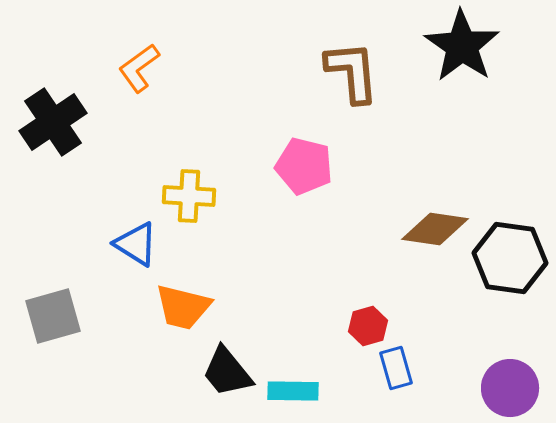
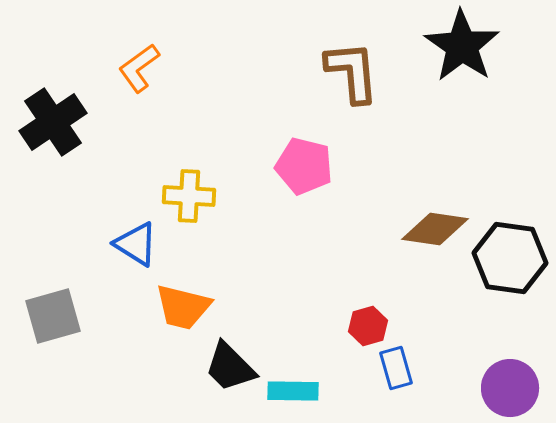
black trapezoid: moved 3 px right, 5 px up; rotated 6 degrees counterclockwise
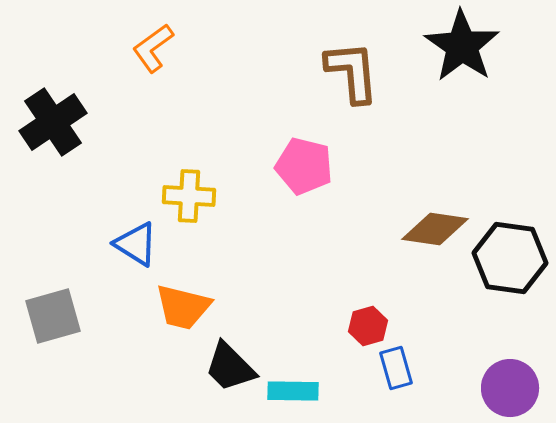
orange L-shape: moved 14 px right, 20 px up
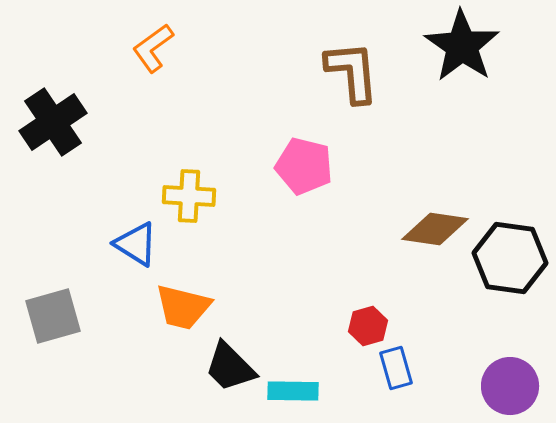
purple circle: moved 2 px up
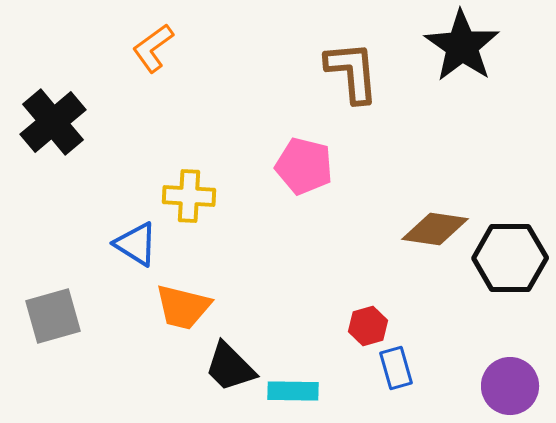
black cross: rotated 6 degrees counterclockwise
black hexagon: rotated 8 degrees counterclockwise
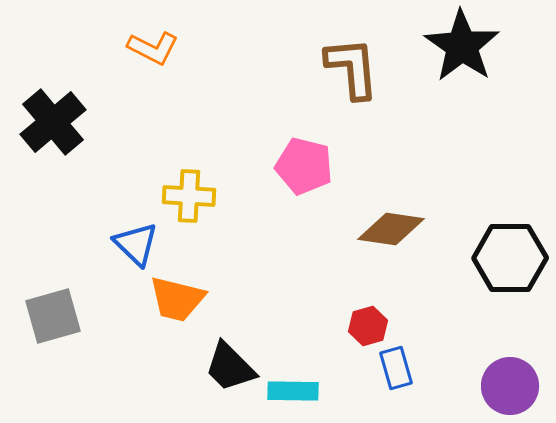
orange L-shape: rotated 117 degrees counterclockwise
brown L-shape: moved 4 px up
brown diamond: moved 44 px left
blue triangle: rotated 12 degrees clockwise
orange trapezoid: moved 6 px left, 8 px up
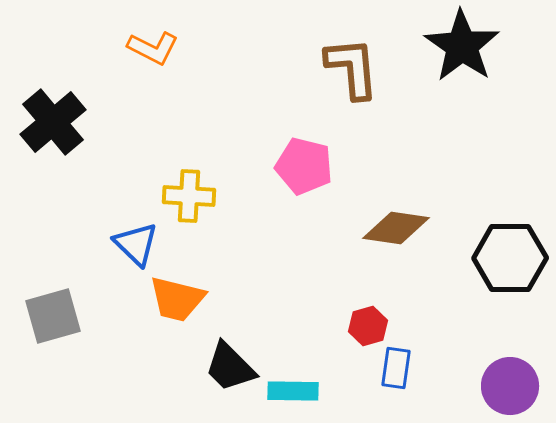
brown diamond: moved 5 px right, 1 px up
blue rectangle: rotated 24 degrees clockwise
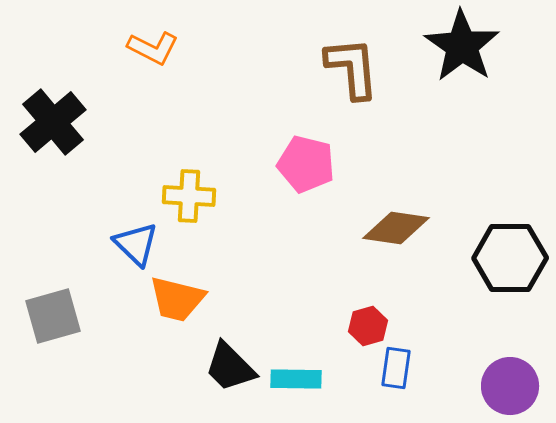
pink pentagon: moved 2 px right, 2 px up
cyan rectangle: moved 3 px right, 12 px up
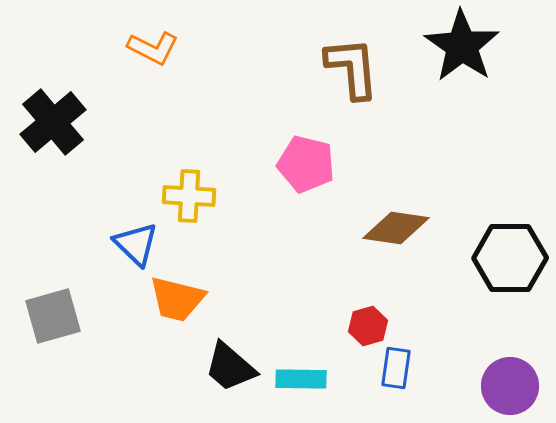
black trapezoid: rotated 4 degrees counterclockwise
cyan rectangle: moved 5 px right
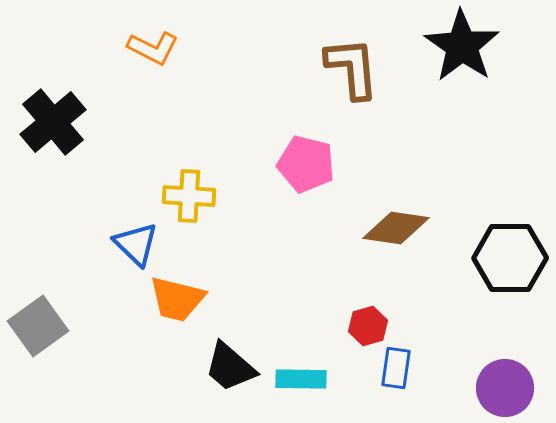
gray square: moved 15 px left, 10 px down; rotated 20 degrees counterclockwise
purple circle: moved 5 px left, 2 px down
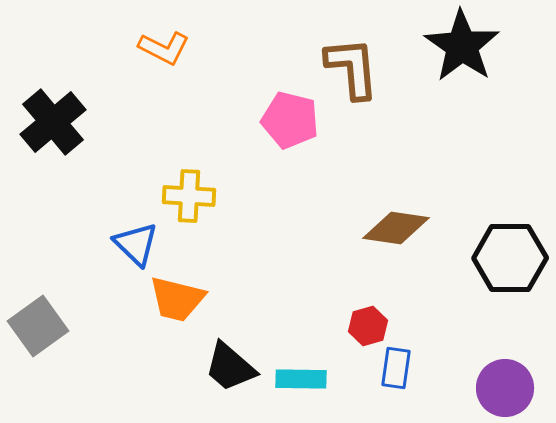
orange L-shape: moved 11 px right
pink pentagon: moved 16 px left, 44 px up
